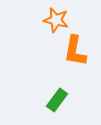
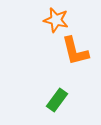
orange L-shape: rotated 24 degrees counterclockwise
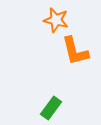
green rectangle: moved 6 px left, 8 px down
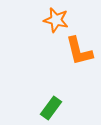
orange L-shape: moved 4 px right
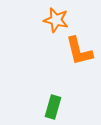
green rectangle: moved 2 px right, 1 px up; rotated 20 degrees counterclockwise
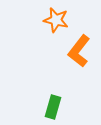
orange L-shape: rotated 52 degrees clockwise
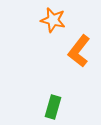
orange star: moved 3 px left
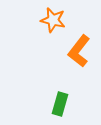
green rectangle: moved 7 px right, 3 px up
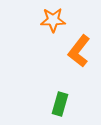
orange star: rotated 15 degrees counterclockwise
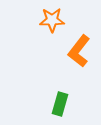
orange star: moved 1 px left
